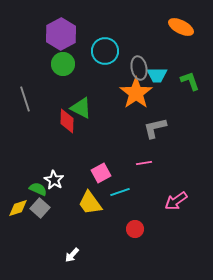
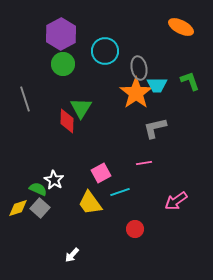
cyan trapezoid: moved 10 px down
green triangle: rotated 35 degrees clockwise
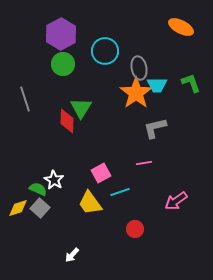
green L-shape: moved 1 px right, 2 px down
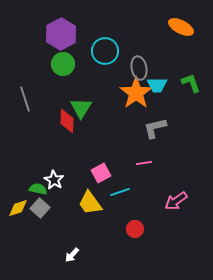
green semicircle: rotated 12 degrees counterclockwise
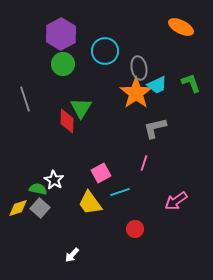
cyan trapezoid: rotated 25 degrees counterclockwise
pink line: rotated 63 degrees counterclockwise
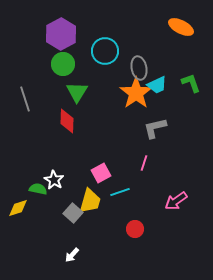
green triangle: moved 4 px left, 16 px up
yellow trapezoid: moved 2 px up; rotated 128 degrees counterclockwise
gray square: moved 33 px right, 5 px down
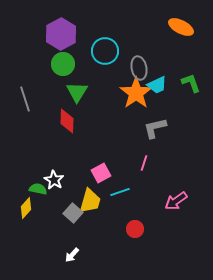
yellow diamond: moved 8 px right; rotated 30 degrees counterclockwise
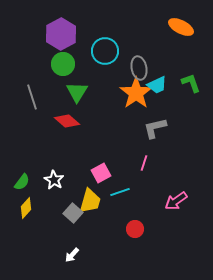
gray line: moved 7 px right, 2 px up
red diamond: rotated 50 degrees counterclockwise
green semicircle: moved 16 px left, 7 px up; rotated 114 degrees clockwise
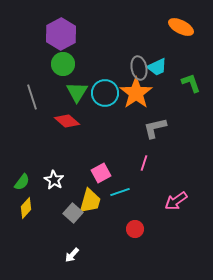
cyan circle: moved 42 px down
cyan trapezoid: moved 18 px up
